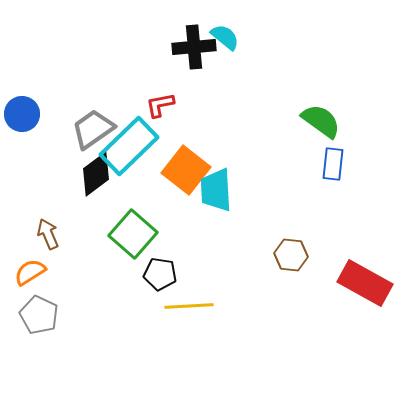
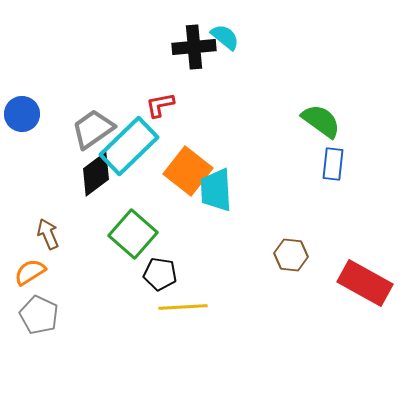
orange square: moved 2 px right, 1 px down
yellow line: moved 6 px left, 1 px down
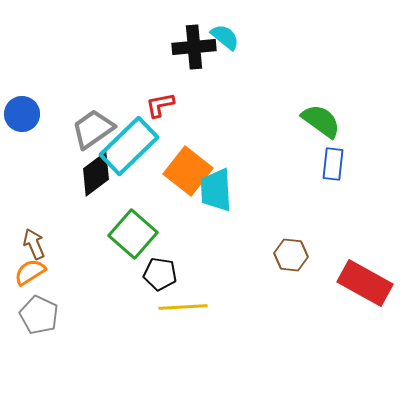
brown arrow: moved 14 px left, 10 px down
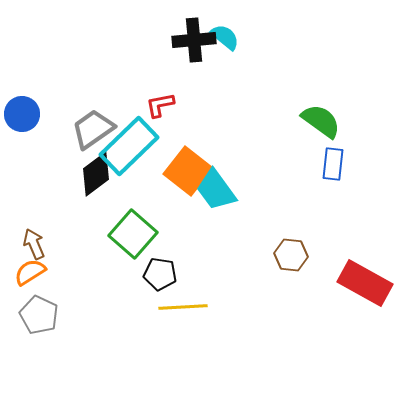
black cross: moved 7 px up
cyan trapezoid: rotated 33 degrees counterclockwise
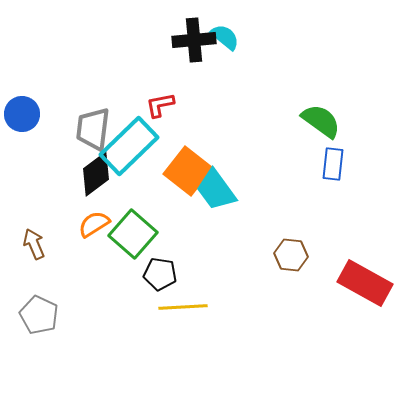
gray trapezoid: rotated 48 degrees counterclockwise
orange semicircle: moved 64 px right, 48 px up
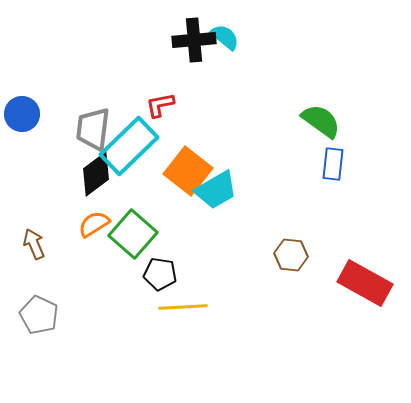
cyan trapezoid: rotated 84 degrees counterclockwise
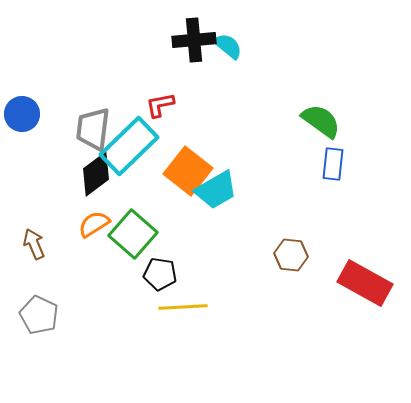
cyan semicircle: moved 3 px right, 9 px down
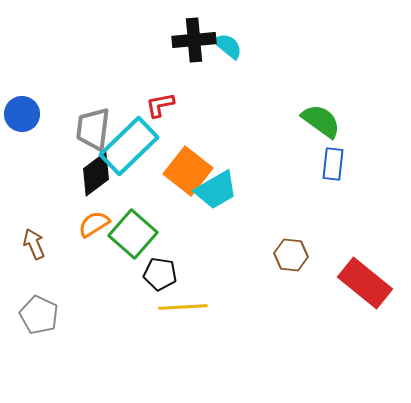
red rectangle: rotated 10 degrees clockwise
